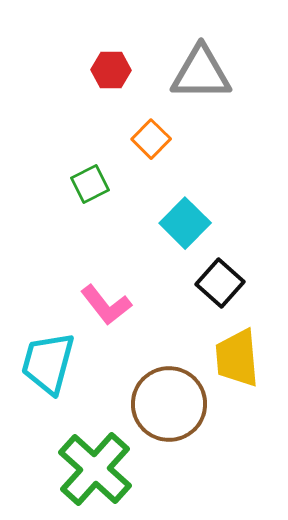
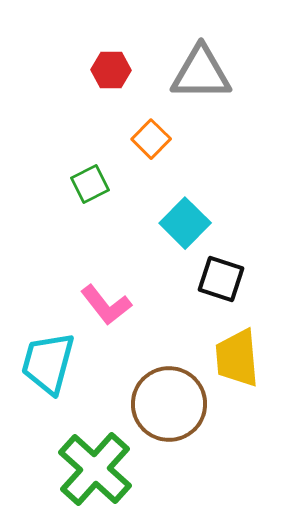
black square: moved 1 px right, 4 px up; rotated 24 degrees counterclockwise
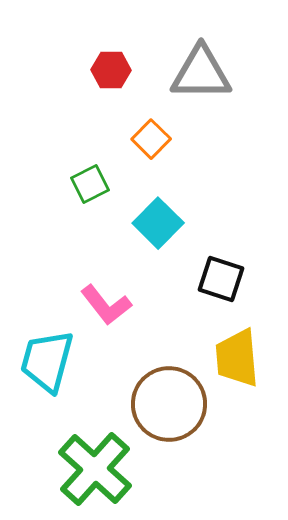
cyan square: moved 27 px left
cyan trapezoid: moved 1 px left, 2 px up
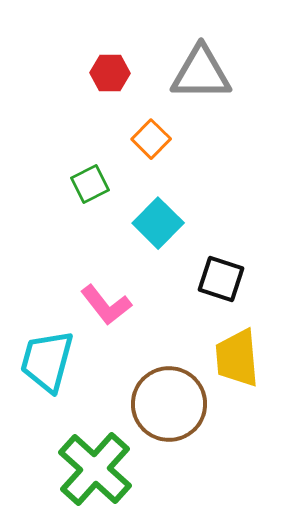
red hexagon: moved 1 px left, 3 px down
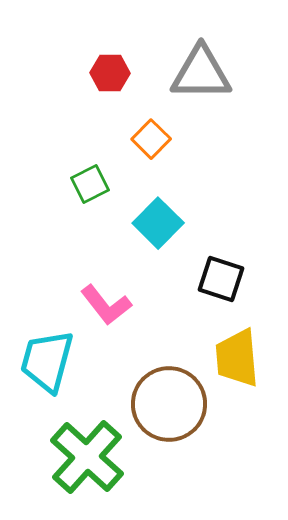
green cross: moved 8 px left, 12 px up
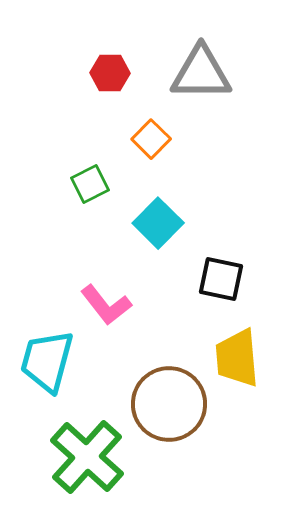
black square: rotated 6 degrees counterclockwise
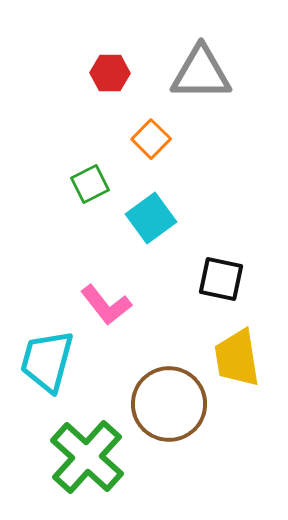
cyan square: moved 7 px left, 5 px up; rotated 9 degrees clockwise
yellow trapezoid: rotated 4 degrees counterclockwise
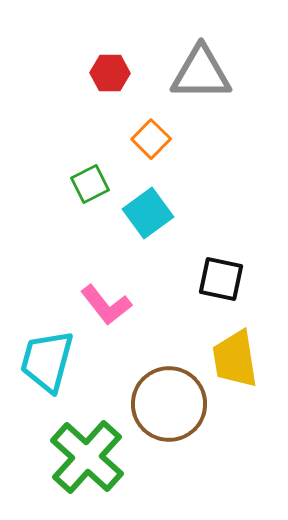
cyan square: moved 3 px left, 5 px up
yellow trapezoid: moved 2 px left, 1 px down
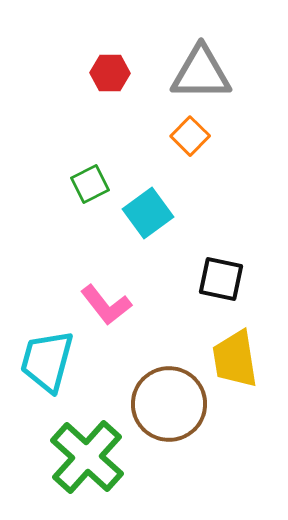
orange square: moved 39 px right, 3 px up
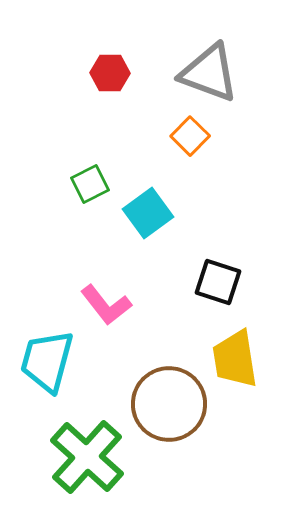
gray triangle: moved 8 px right; rotated 20 degrees clockwise
black square: moved 3 px left, 3 px down; rotated 6 degrees clockwise
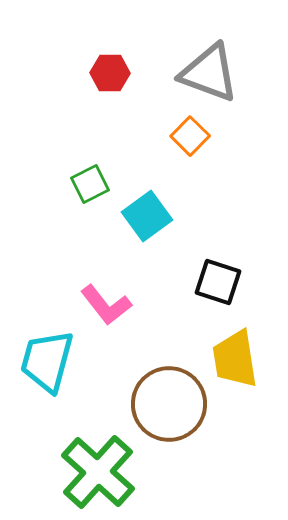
cyan square: moved 1 px left, 3 px down
green cross: moved 11 px right, 15 px down
